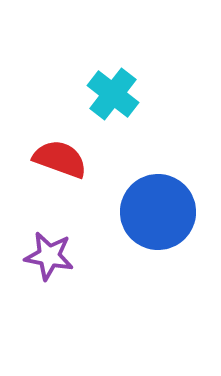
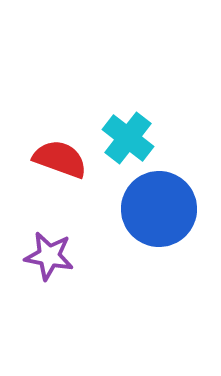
cyan cross: moved 15 px right, 44 px down
blue circle: moved 1 px right, 3 px up
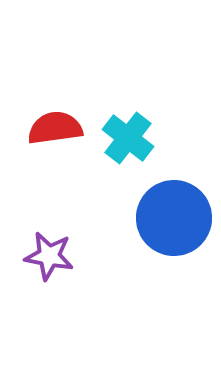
red semicircle: moved 5 px left, 31 px up; rotated 28 degrees counterclockwise
blue circle: moved 15 px right, 9 px down
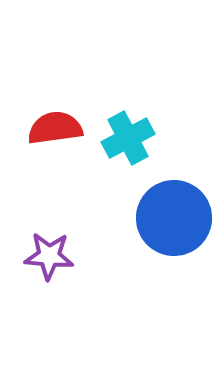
cyan cross: rotated 24 degrees clockwise
purple star: rotated 6 degrees counterclockwise
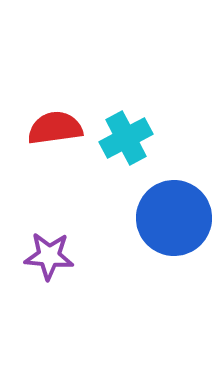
cyan cross: moved 2 px left
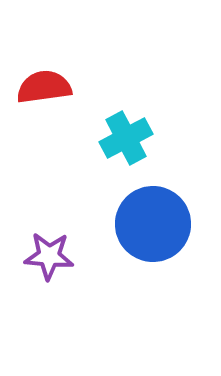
red semicircle: moved 11 px left, 41 px up
blue circle: moved 21 px left, 6 px down
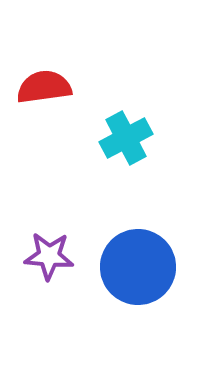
blue circle: moved 15 px left, 43 px down
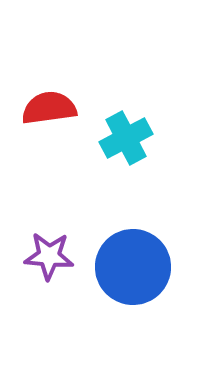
red semicircle: moved 5 px right, 21 px down
blue circle: moved 5 px left
